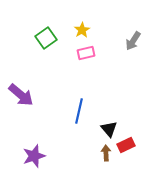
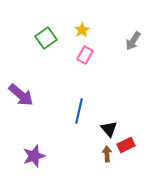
pink rectangle: moved 1 px left, 2 px down; rotated 48 degrees counterclockwise
brown arrow: moved 1 px right, 1 px down
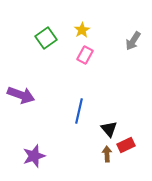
purple arrow: rotated 20 degrees counterclockwise
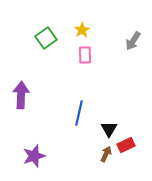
pink rectangle: rotated 30 degrees counterclockwise
purple arrow: rotated 108 degrees counterclockwise
blue line: moved 2 px down
black triangle: rotated 12 degrees clockwise
brown arrow: moved 1 px left; rotated 28 degrees clockwise
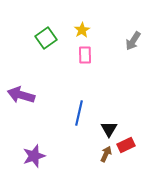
purple arrow: rotated 76 degrees counterclockwise
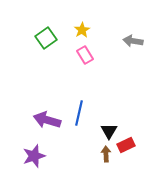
gray arrow: rotated 66 degrees clockwise
pink rectangle: rotated 30 degrees counterclockwise
purple arrow: moved 26 px right, 25 px down
black triangle: moved 2 px down
brown arrow: rotated 28 degrees counterclockwise
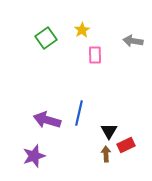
pink rectangle: moved 10 px right; rotated 30 degrees clockwise
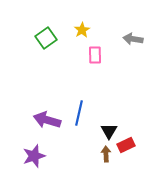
gray arrow: moved 2 px up
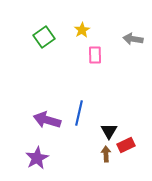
green square: moved 2 px left, 1 px up
purple star: moved 3 px right, 2 px down; rotated 10 degrees counterclockwise
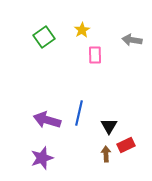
gray arrow: moved 1 px left, 1 px down
black triangle: moved 5 px up
purple star: moved 5 px right; rotated 10 degrees clockwise
